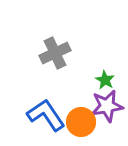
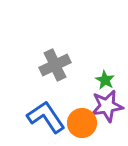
gray cross: moved 12 px down
blue L-shape: moved 2 px down
orange circle: moved 1 px right, 1 px down
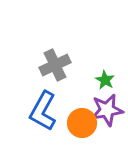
purple star: moved 4 px down
blue L-shape: moved 3 px left, 6 px up; rotated 117 degrees counterclockwise
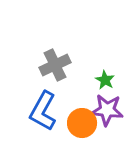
purple star: rotated 16 degrees clockwise
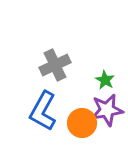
purple star: rotated 16 degrees counterclockwise
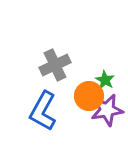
orange circle: moved 7 px right, 27 px up
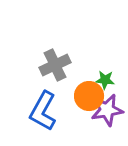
green star: rotated 24 degrees counterclockwise
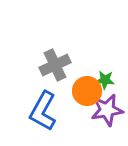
orange circle: moved 2 px left, 5 px up
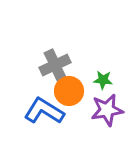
green star: moved 2 px left
orange circle: moved 18 px left
blue L-shape: moved 1 px right; rotated 93 degrees clockwise
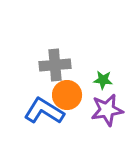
gray cross: rotated 20 degrees clockwise
orange circle: moved 2 px left, 4 px down
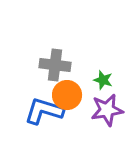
gray cross: rotated 12 degrees clockwise
green star: rotated 12 degrees clockwise
blue L-shape: rotated 15 degrees counterclockwise
